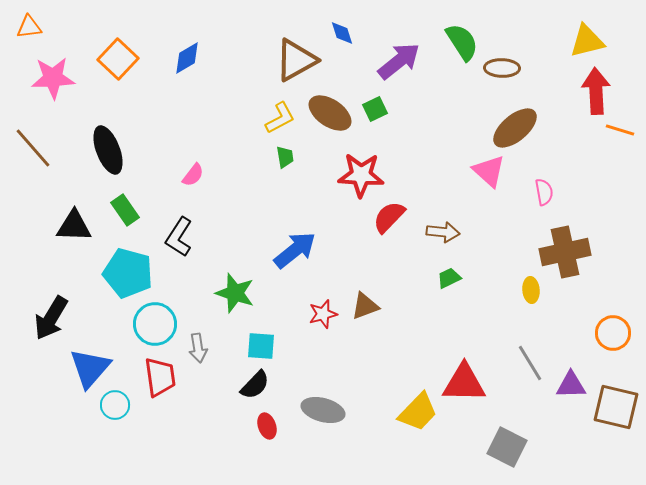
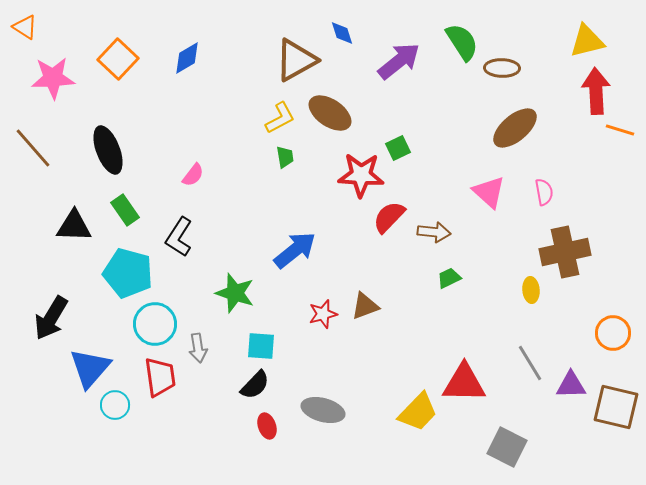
orange triangle at (29, 27): moved 4 px left; rotated 40 degrees clockwise
green square at (375, 109): moved 23 px right, 39 px down
pink triangle at (489, 171): moved 21 px down
brown arrow at (443, 232): moved 9 px left
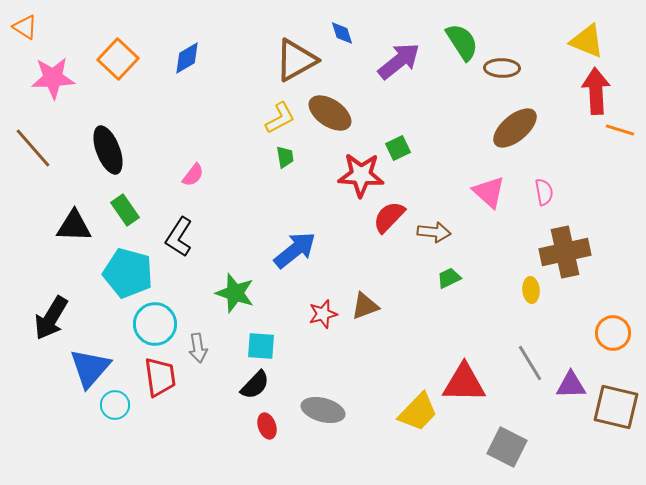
yellow triangle at (587, 41): rotated 36 degrees clockwise
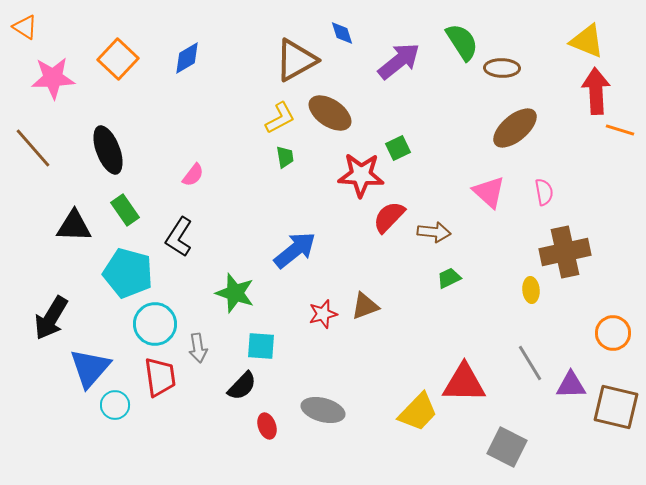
black semicircle at (255, 385): moved 13 px left, 1 px down
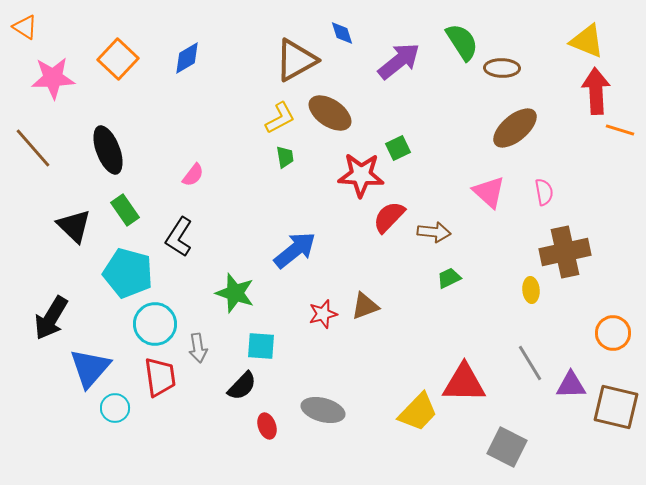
black triangle at (74, 226): rotated 42 degrees clockwise
cyan circle at (115, 405): moved 3 px down
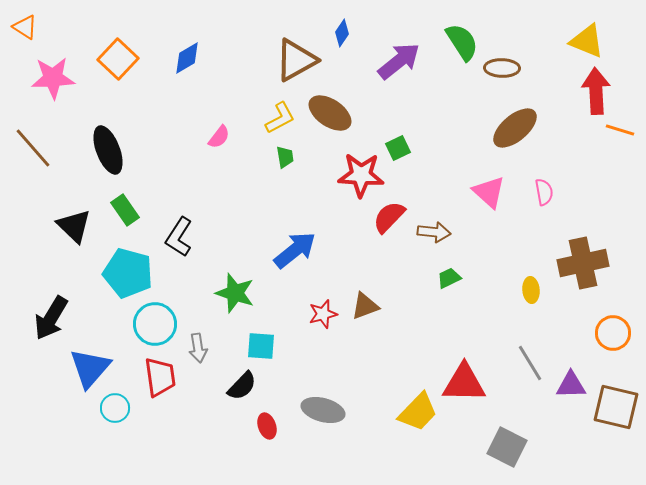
blue diamond at (342, 33): rotated 52 degrees clockwise
pink semicircle at (193, 175): moved 26 px right, 38 px up
brown cross at (565, 252): moved 18 px right, 11 px down
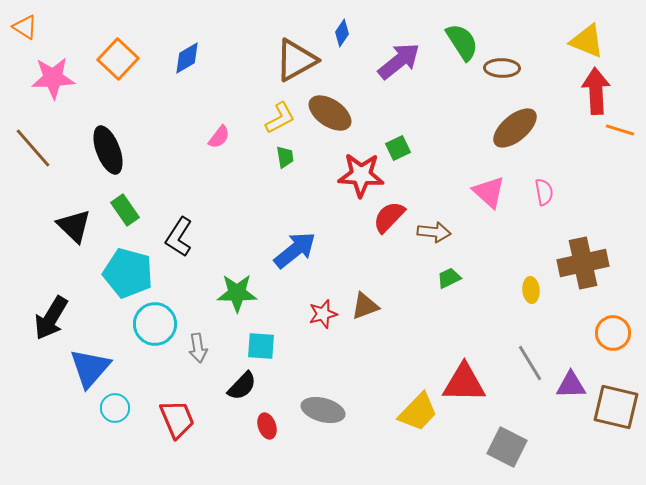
green star at (235, 293): moved 2 px right; rotated 18 degrees counterclockwise
red trapezoid at (160, 377): moved 17 px right, 42 px down; rotated 15 degrees counterclockwise
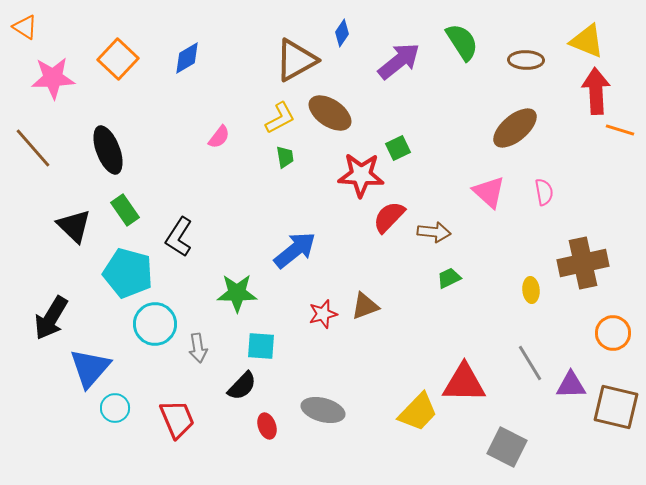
brown ellipse at (502, 68): moved 24 px right, 8 px up
